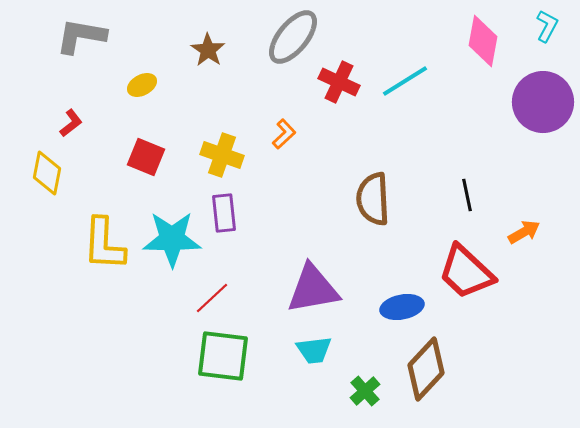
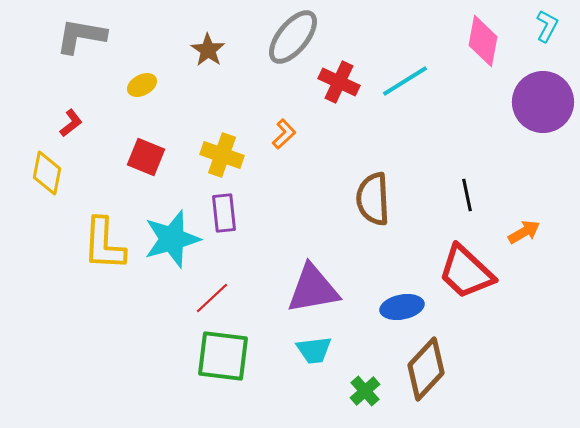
cyan star: rotated 16 degrees counterclockwise
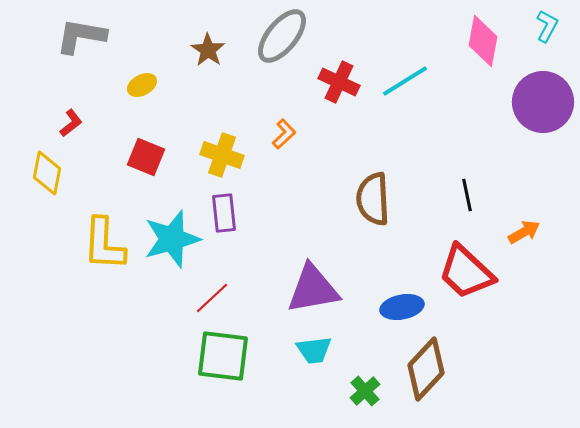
gray ellipse: moved 11 px left, 1 px up
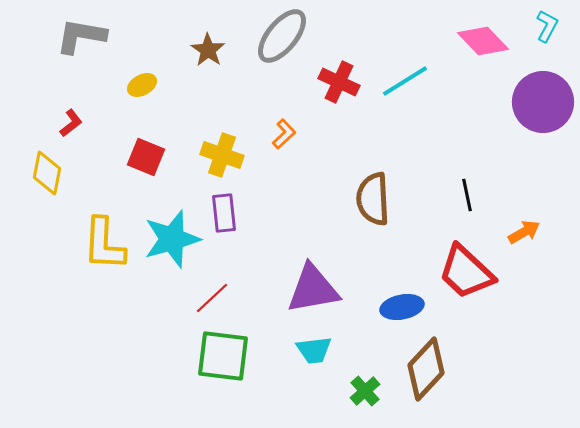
pink diamond: rotated 54 degrees counterclockwise
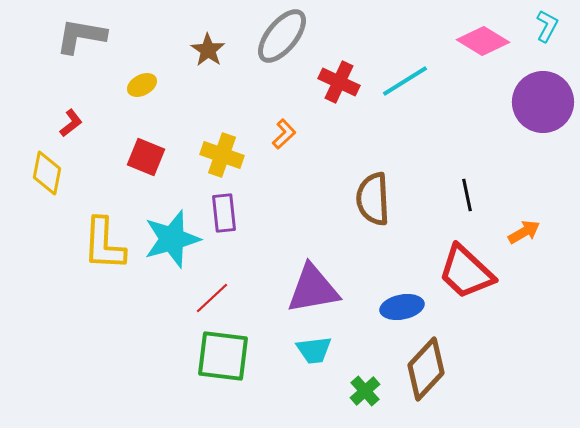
pink diamond: rotated 15 degrees counterclockwise
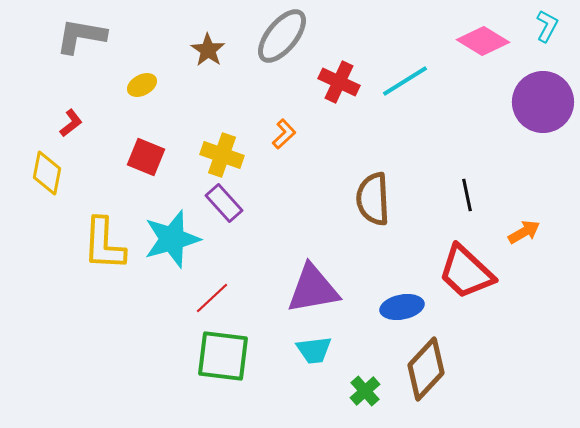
purple rectangle: moved 10 px up; rotated 36 degrees counterclockwise
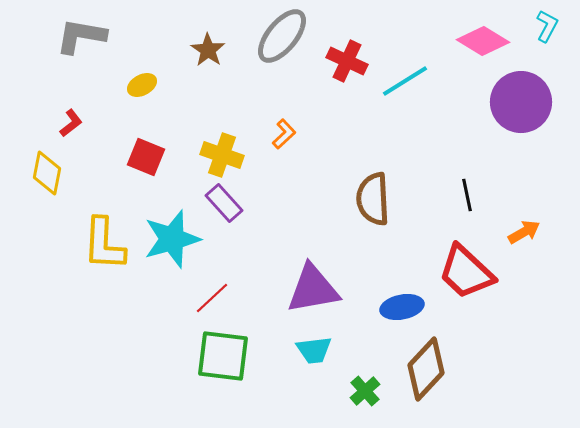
red cross: moved 8 px right, 21 px up
purple circle: moved 22 px left
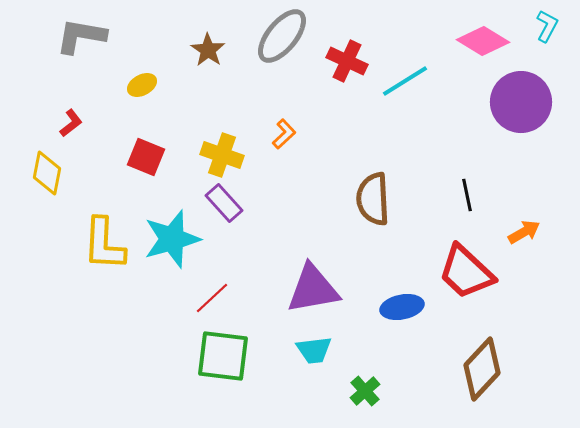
brown diamond: moved 56 px right
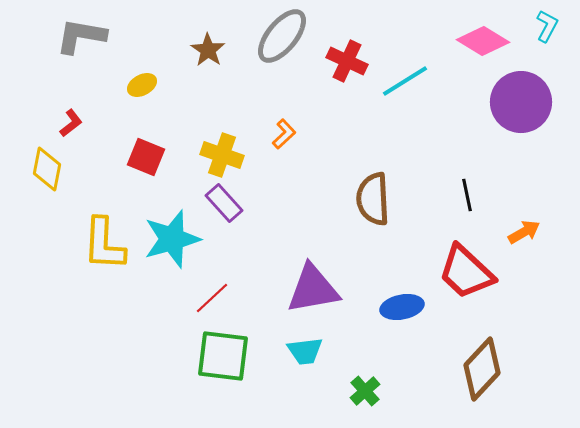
yellow diamond: moved 4 px up
cyan trapezoid: moved 9 px left, 1 px down
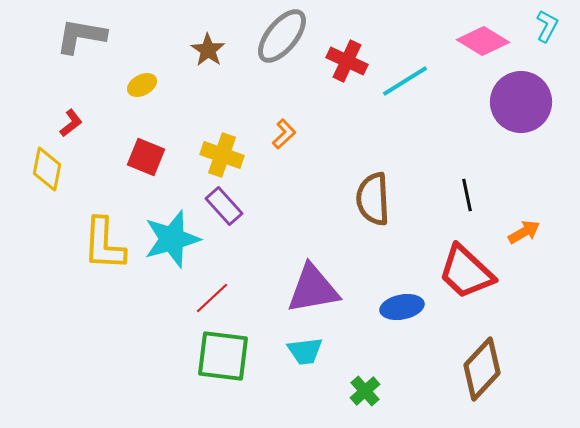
purple rectangle: moved 3 px down
